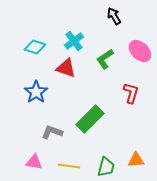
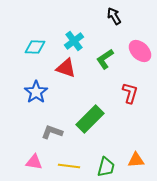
cyan diamond: rotated 15 degrees counterclockwise
red L-shape: moved 1 px left
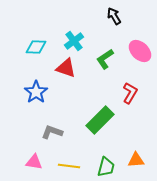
cyan diamond: moved 1 px right
red L-shape: rotated 15 degrees clockwise
green rectangle: moved 10 px right, 1 px down
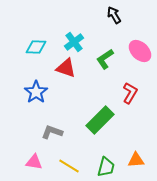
black arrow: moved 1 px up
cyan cross: moved 1 px down
yellow line: rotated 25 degrees clockwise
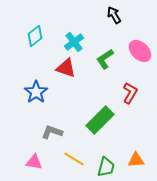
cyan diamond: moved 1 px left, 11 px up; rotated 40 degrees counterclockwise
yellow line: moved 5 px right, 7 px up
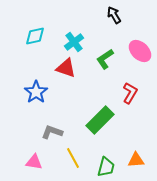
cyan diamond: rotated 25 degrees clockwise
yellow line: moved 1 px left, 1 px up; rotated 30 degrees clockwise
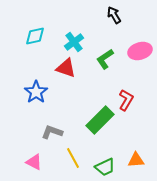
pink ellipse: rotated 60 degrees counterclockwise
red L-shape: moved 4 px left, 7 px down
pink triangle: rotated 18 degrees clockwise
green trapezoid: moved 1 px left; rotated 50 degrees clockwise
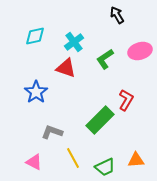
black arrow: moved 3 px right
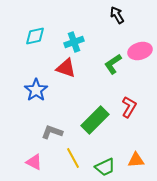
cyan cross: rotated 18 degrees clockwise
green L-shape: moved 8 px right, 5 px down
blue star: moved 2 px up
red L-shape: moved 3 px right, 7 px down
green rectangle: moved 5 px left
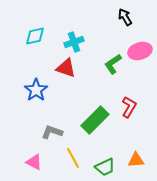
black arrow: moved 8 px right, 2 px down
